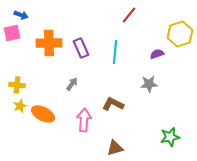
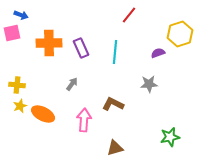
purple semicircle: moved 1 px right, 1 px up
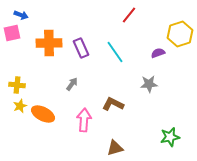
cyan line: rotated 40 degrees counterclockwise
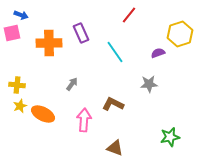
purple rectangle: moved 15 px up
brown triangle: rotated 36 degrees clockwise
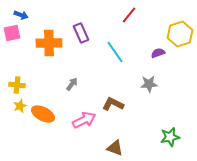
pink arrow: rotated 60 degrees clockwise
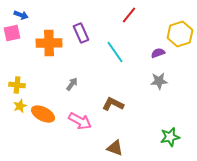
gray star: moved 10 px right, 3 px up
pink arrow: moved 4 px left, 1 px down; rotated 55 degrees clockwise
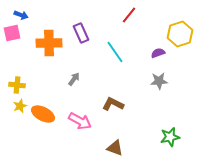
gray arrow: moved 2 px right, 5 px up
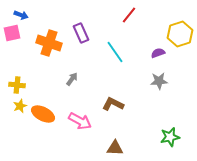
orange cross: rotated 20 degrees clockwise
gray arrow: moved 2 px left
brown triangle: rotated 18 degrees counterclockwise
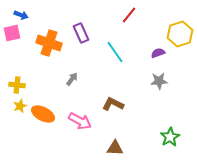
green star: rotated 18 degrees counterclockwise
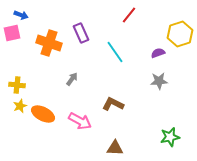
green star: rotated 18 degrees clockwise
